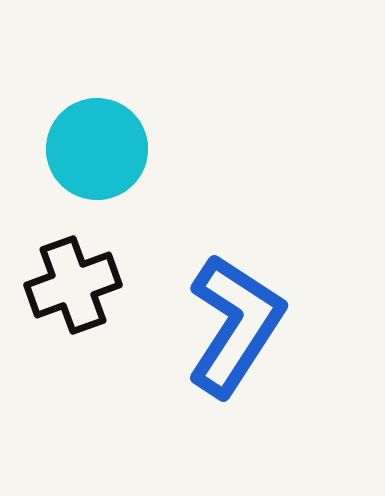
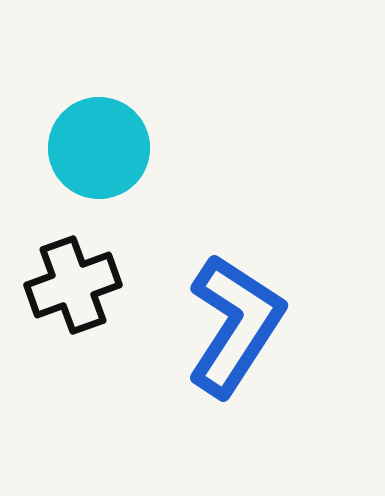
cyan circle: moved 2 px right, 1 px up
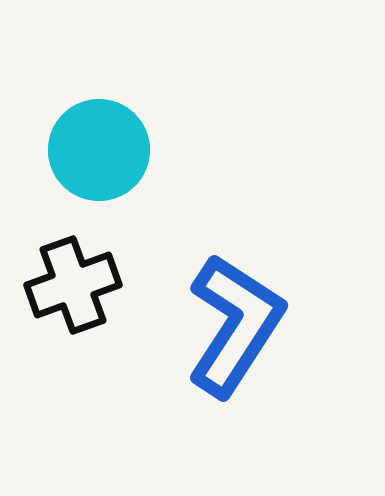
cyan circle: moved 2 px down
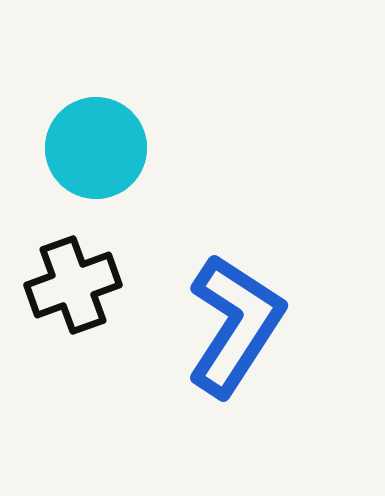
cyan circle: moved 3 px left, 2 px up
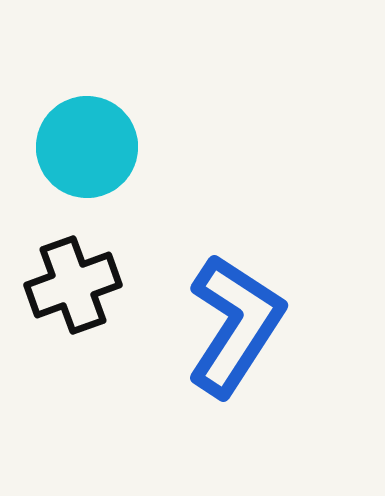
cyan circle: moved 9 px left, 1 px up
